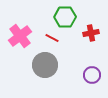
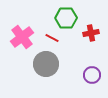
green hexagon: moved 1 px right, 1 px down
pink cross: moved 2 px right, 1 px down
gray circle: moved 1 px right, 1 px up
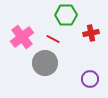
green hexagon: moved 3 px up
red line: moved 1 px right, 1 px down
gray circle: moved 1 px left, 1 px up
purple circle: moved 2 px left, 4 px down
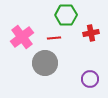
red line: moved 1 px right, 1 px up; rotated 32 degrees counterclockwise
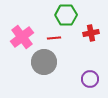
gray circle: moved 1 px left, 1 px up
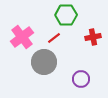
red cross: moved 2 px right, 4 px down
red line: rotated 32 degrees counterclockwise
purple circle: moved 9 px left
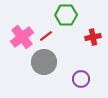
red line: moved 8 px left, 2 px up
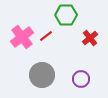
red cross: moved 3 px left, 1 px down; rotated 28 degrees counterclockwise
gray circle: moved 2 px left, 13 px down
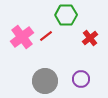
gray circle: moved 3 px right, 6 px down
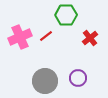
pink cross: moved 2 px left; rotated 15 degrees clockwise
purple circle: moved 3 px left, 1 px up
